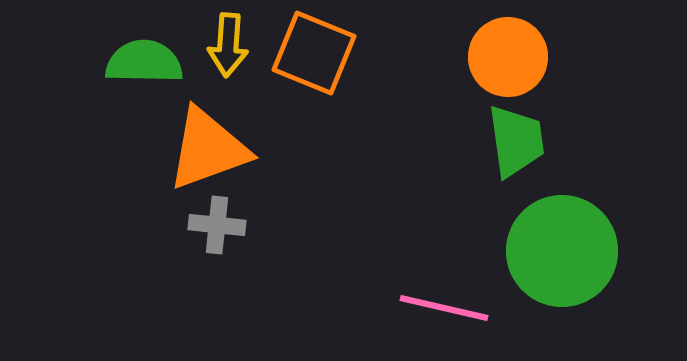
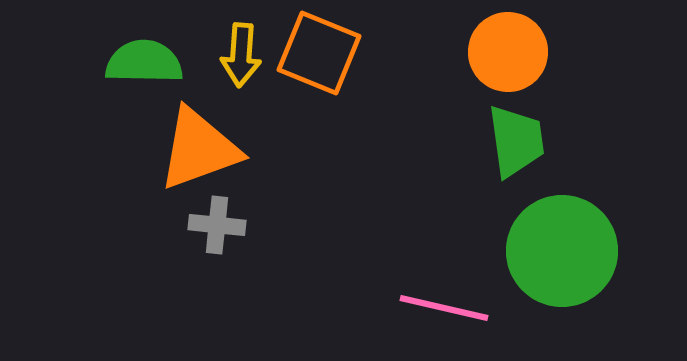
yellow arrow: moved 13 px right, 10 px down
orange square: moved 5 px right
orange circle: moved 5 px up
orange triangle: moved 9 px left
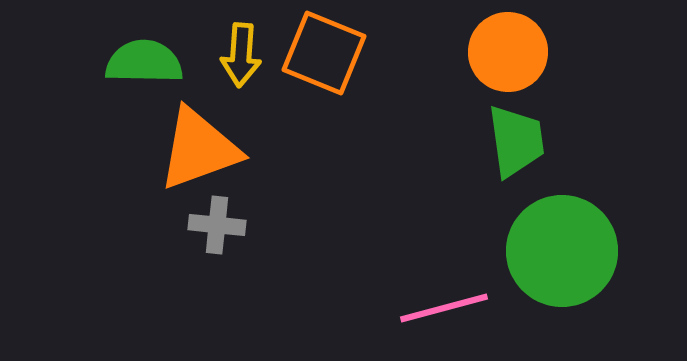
orange square: moved 5 px right
pink line: rotated 28 degrees counterclockwise
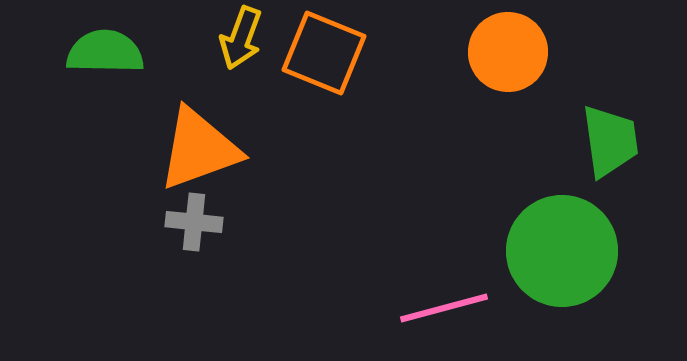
yellow arrow: moved 17 px up; rotated 16 degrees clockwise
green semicircle: moved 39 px left, 10 px up
green trapezoid: moved 94 px right
gray cross: moved 23 px left, 3 px up
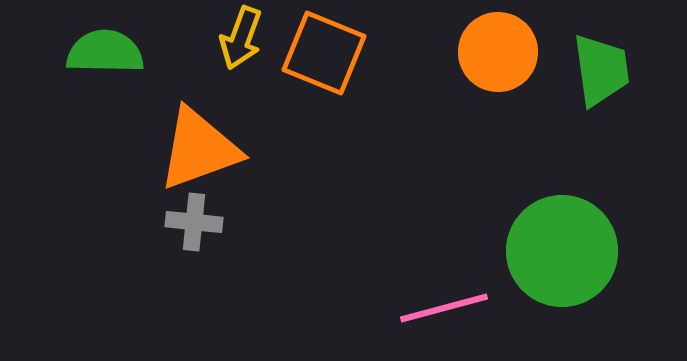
orange circle: moved 10 px left
green trapezoid: moved 9 px left, 71 px up
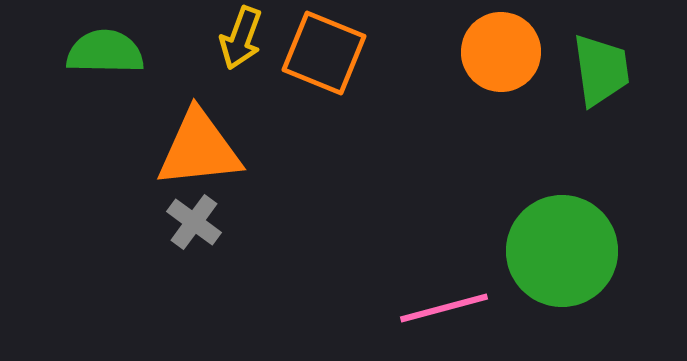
orange circle: moved 3 px right
orange triangle: rotated 14 degrees clockwise
gray cross: rotated 30 degrees clockwise
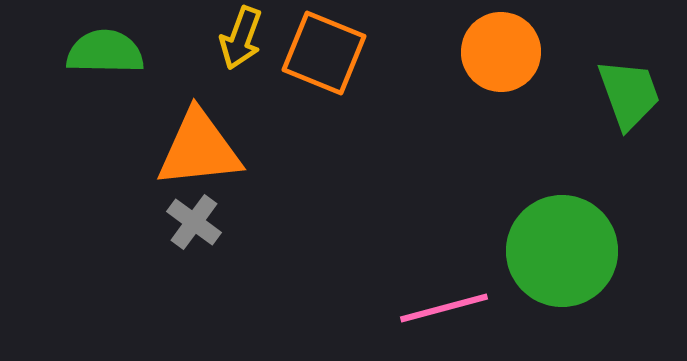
green trapezoid: moved 28 px right, 24 px down; rotated 12 degrees counterclockwise
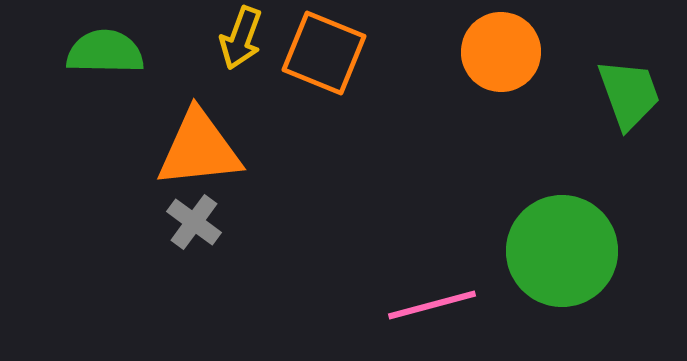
pink line: moved 12 px left, 3 px up
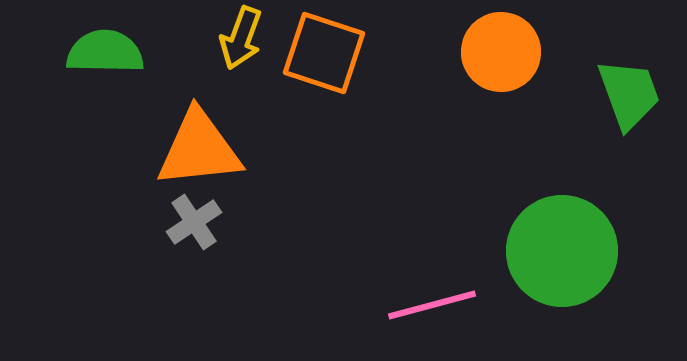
orange square: rotated 4 degrees counterclockwise
gray cross: rotated 20 degrees clockwise
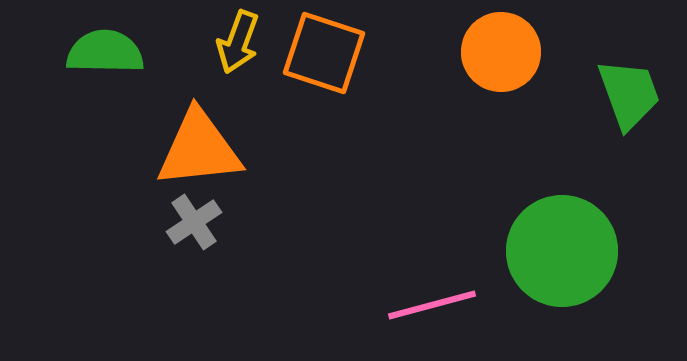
yellow arrow: moved 3 px left, 4 px down
